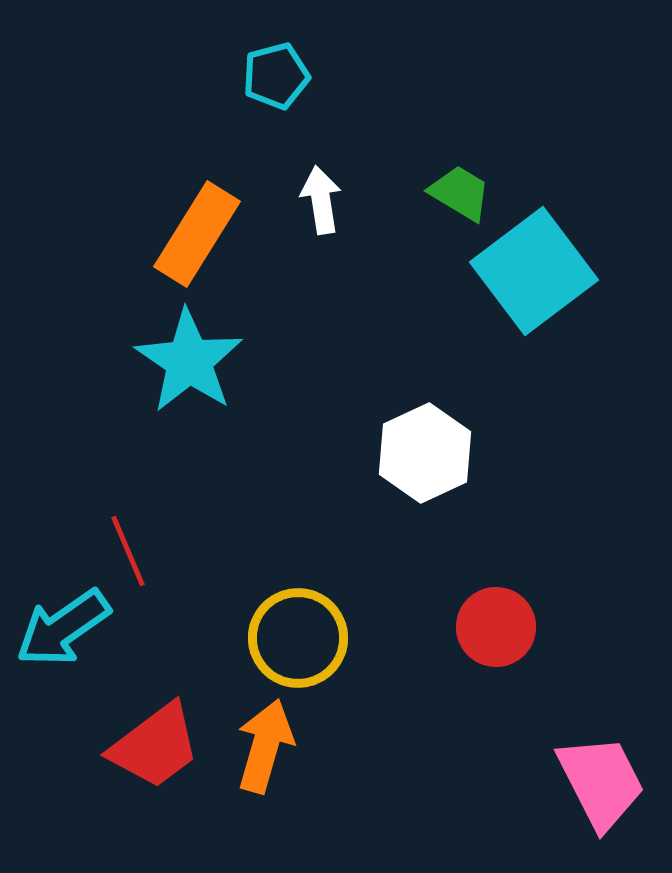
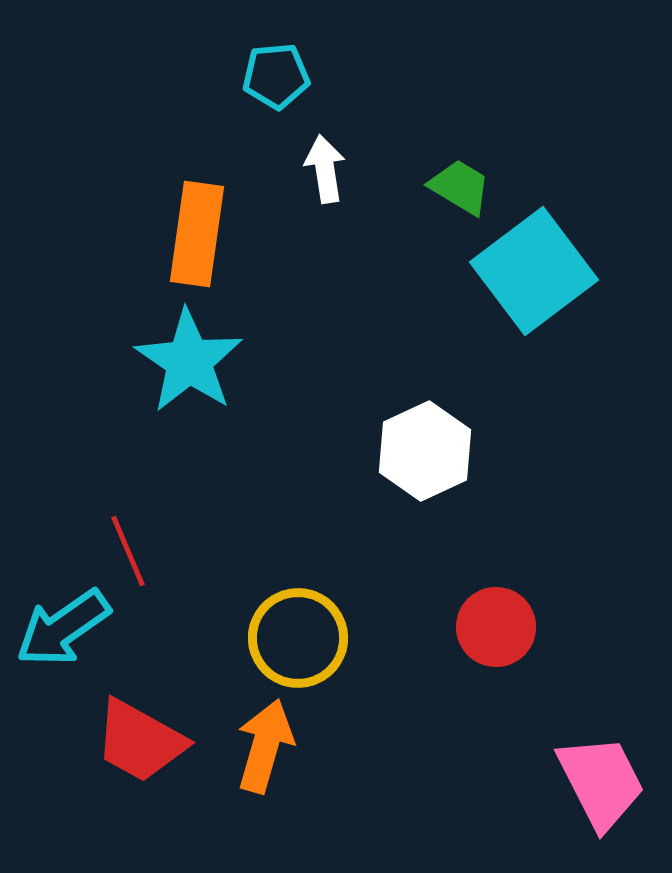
cyan pentagon: rotated 10 degrees clockwise
green trapezoid: moved 6 px up
white arrow: moved 4 px right, 31 px up
orange rectangle: rotated 24 degrees counterclockwise
white hexagon: moved 2 px up
red trapezoid: moved 15 px left, 5 px up; rotated 66 degrees clockwise
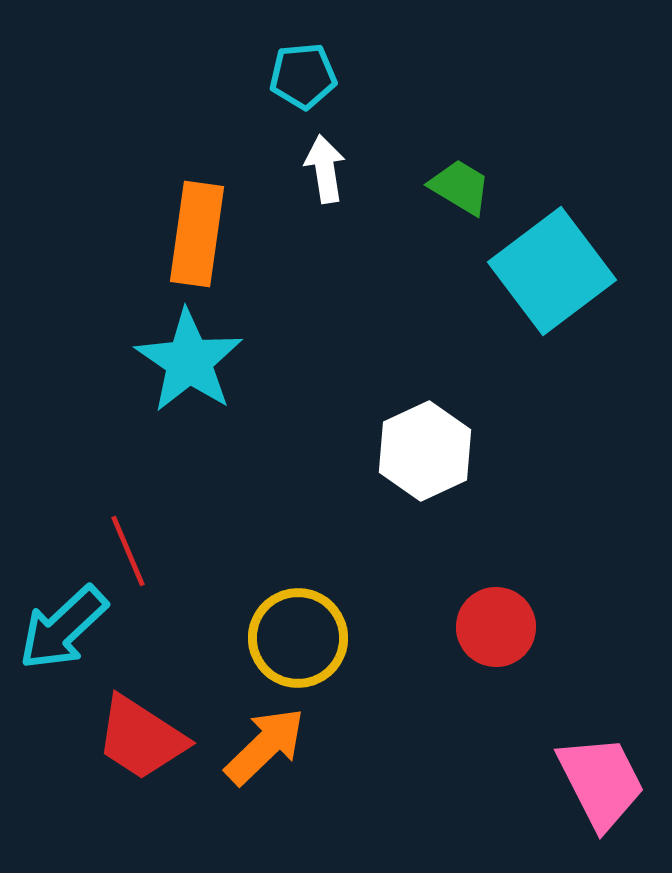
cyan pentagon: moved 27 px right
cyan square: moved 18 px right
cyan arrow: rotated 8 degrees counterclockwise
red trapezoid: moved 1 px right, 3 px up; rotated 4 degrees clockwise
orange arrow: rotated 30 degrees clockwise
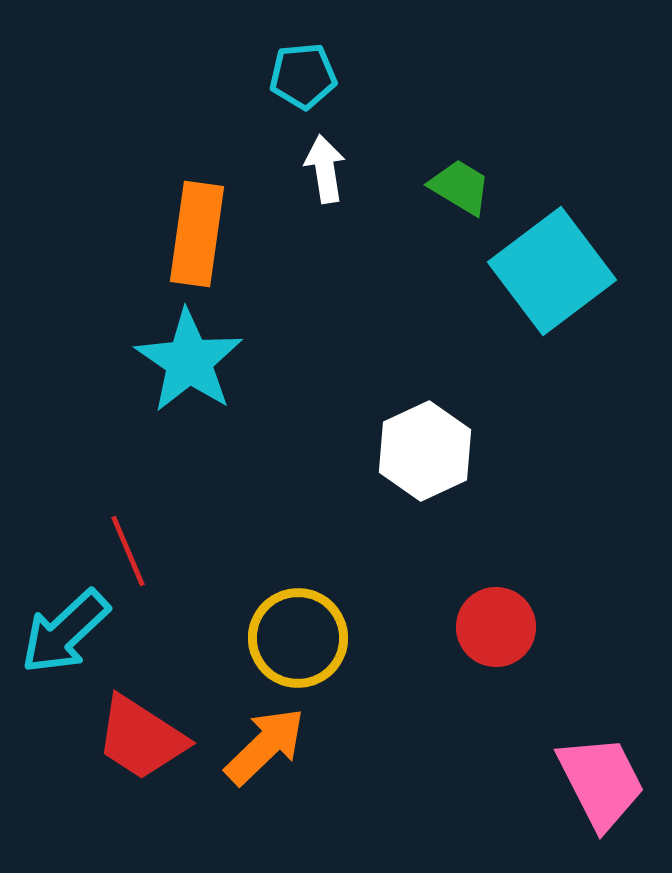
cyan arrow: moved 2 px right, 4 px down
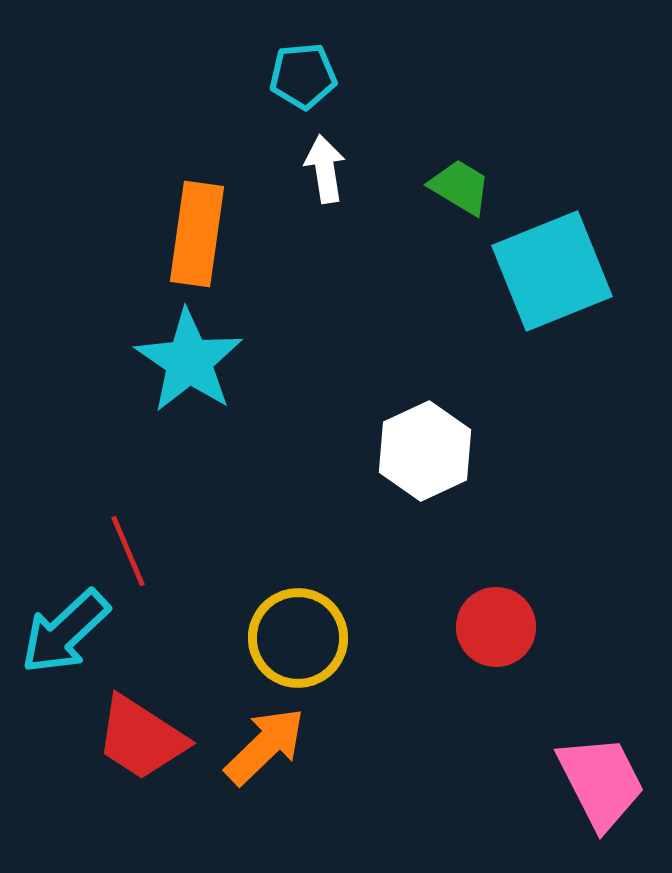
cyan square: rotated 15 degrees clockwise
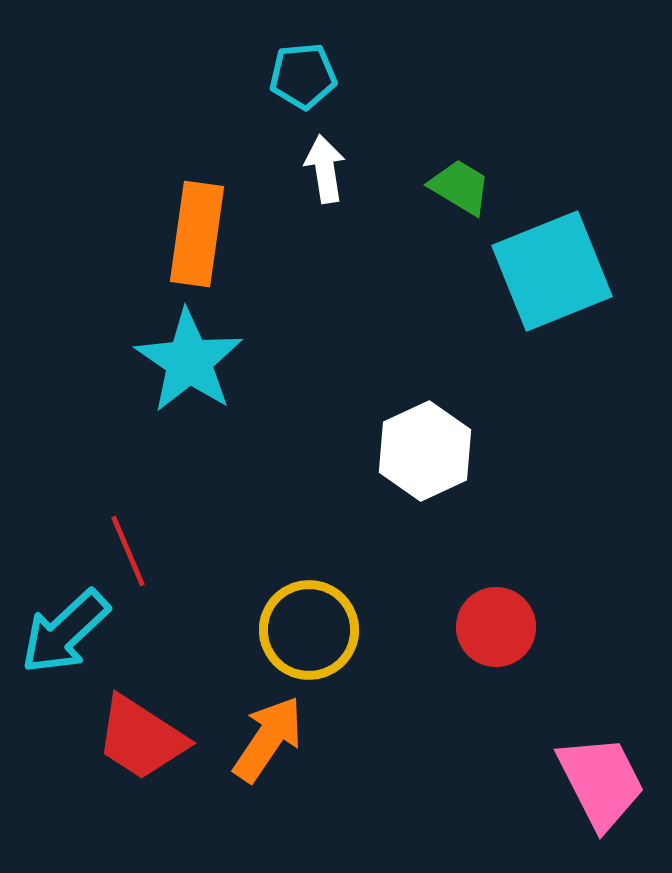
yellow circle: moved 11 px right, 8 px up
orange arrow: moved 3 px right, 7 px up; rotated 12 degrees counterclockwise
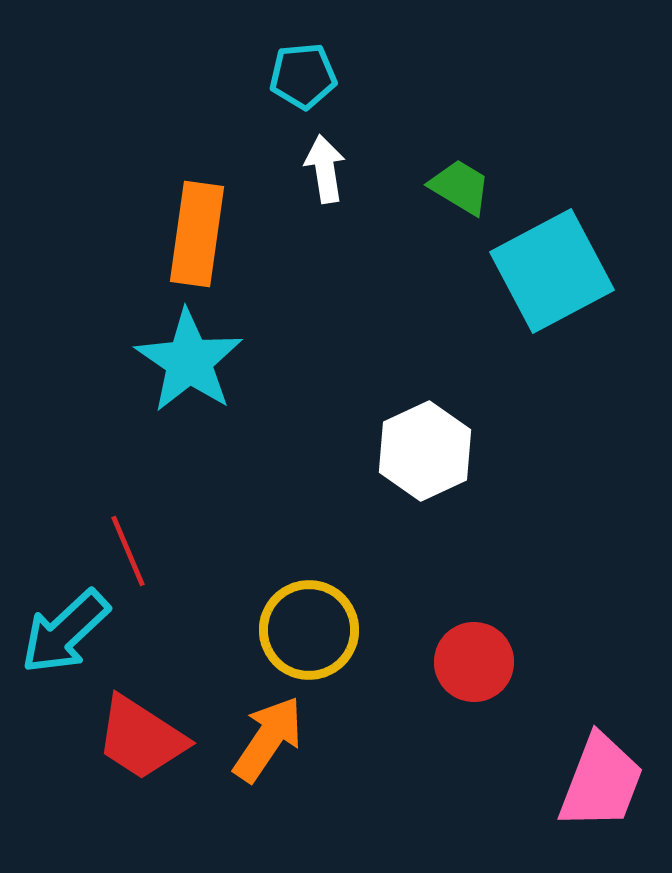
cyan square: rotated 6 degrees counterclockwise
red circle: moved 22 px left, 35 px down
pink trapezoid: rotated 48 degrees clockwise
